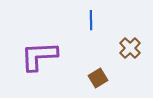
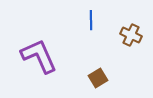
brown cross: moved 1 px right, 13 px up; rotated 20 degrees counterclockwise
purple L-shape: rotated 69 degrees clockwise
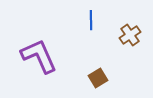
brown cross: moved 1 px left; rotated 30 degrees clockwise
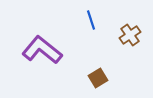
blue line: rotated 18 degrees counterclockwise
purple L-shape: moved 3 px right, 6 px up; rotated 27 degrees counterclockwise
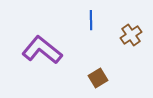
blue line: rotated 18 degrees clockwise
brown cross: moved 1 px right
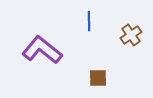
blue line: moved 2 px left, 1 px down
brown square: rotated 30 degrees clockwise
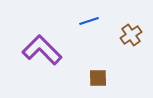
blue line: rotated 72 degrees clockwise
purple L-shape: rotated 6 degrees clockwise
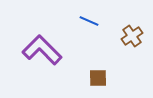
blue line: rotated 42 degrees clockwise
brown cross: moved 1 px right, 1 px down
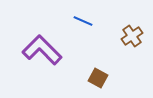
blue line: moved 6 px left
brown square: rotated 30 degrees clockwise
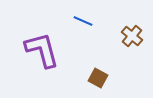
brown cross: rotated 15 degrees counterclockwise
purple L-shape: rotated 30 degrees clockwise
